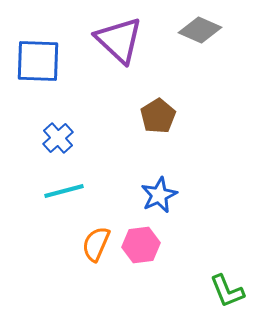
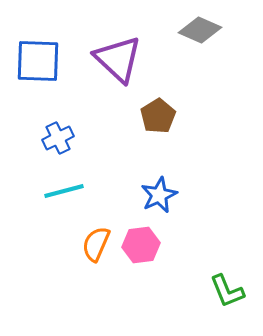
purple triangle: moved 1 px left, 19 px down
blue cross: rotated 16 degrees clockwise
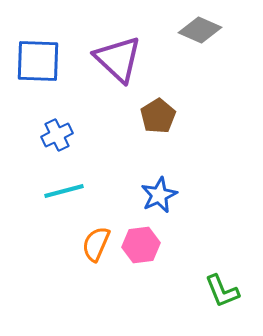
blue cross: moved 1 px left, 3 px up
green L-shape: moved 5 px left
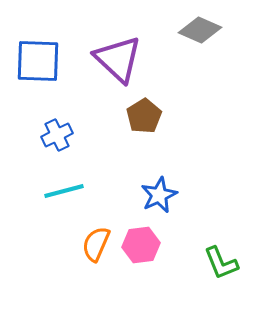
brown pentagon: moved 14 px left
green L-shape: moved 1 px left, 28 px up
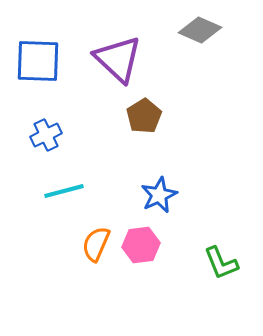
blue cross: moved 11 px left
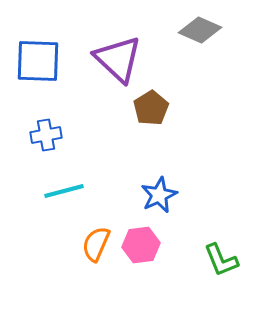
brown pentagon: moved 7 px right, 8 px up
blue cross: rotated 16 degrees clockwise
green L-shape: moved 3 px up
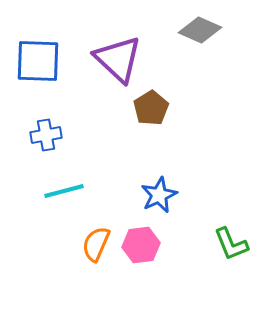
green L-shape: moved 10 px right, 16 px up
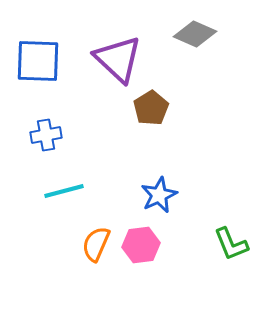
gray diamond: moved 5 px left, 4 px down
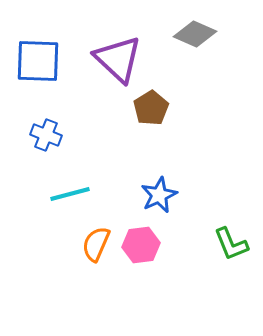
blue cross: rotated 32 degrees clockwise
cyan line: moved 6 px right, 3 px down
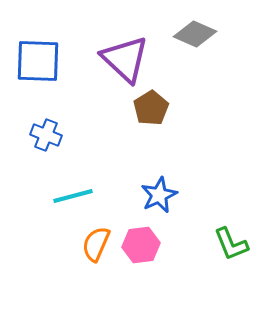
purple triangle: moved 7 px right
cyan line: moved 3 px right, 2 px down
